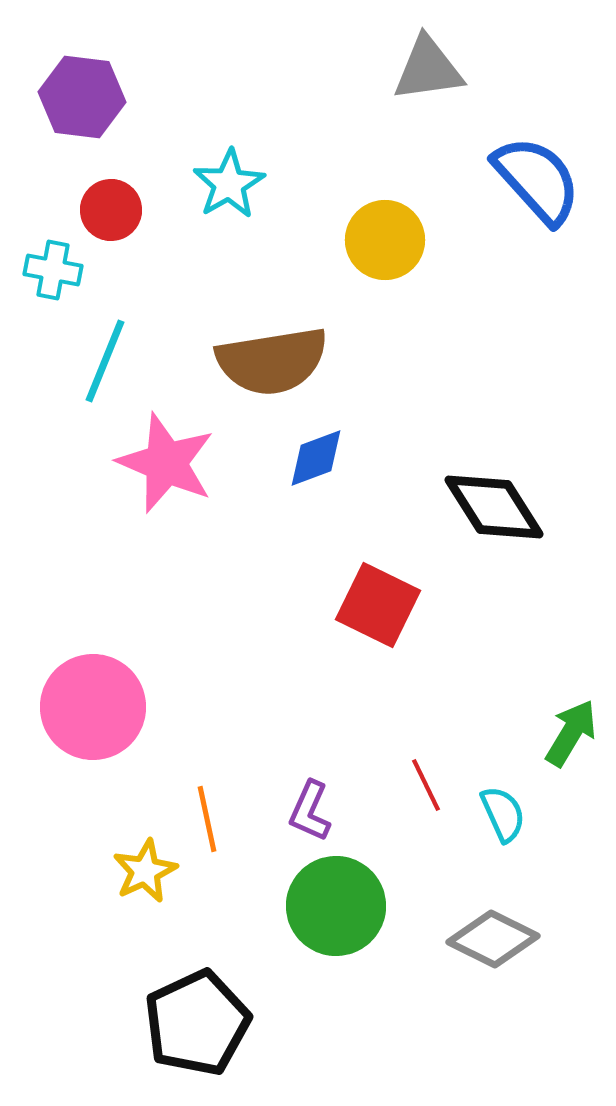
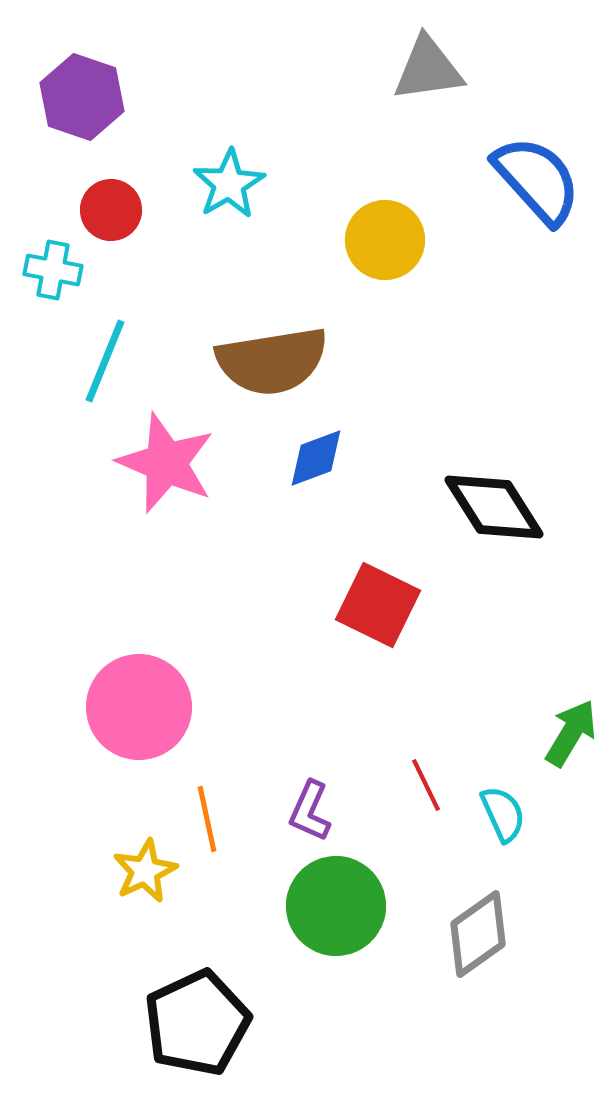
purple hexagon: rotated 12 degrees clockwise
pink circle: moved 46 px right
gray diamond: moved 15 px left, 5 px up; rotated 62 degrees counterclockwise
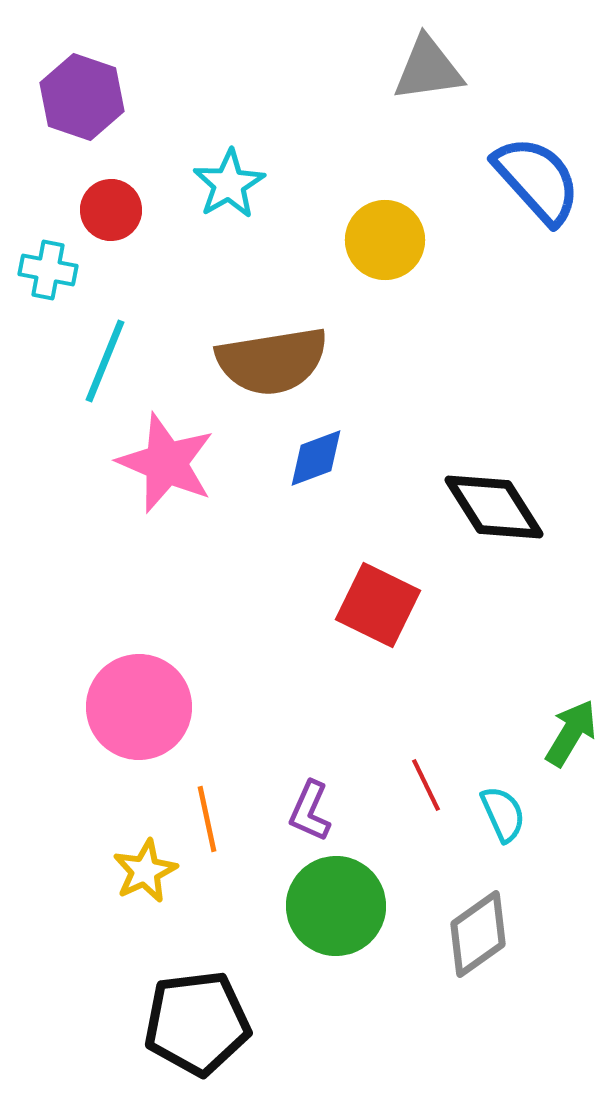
cyan cross: moved 5 px left
black pentagon: rotated 18 degrees clockwise
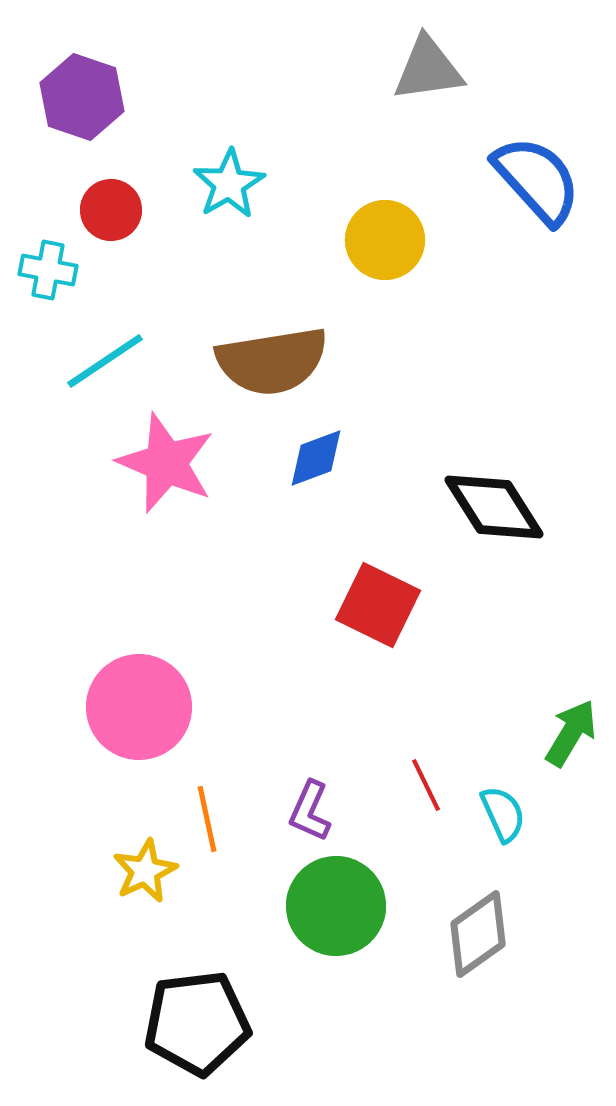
cyan line: rotated 34 degrees clockwise
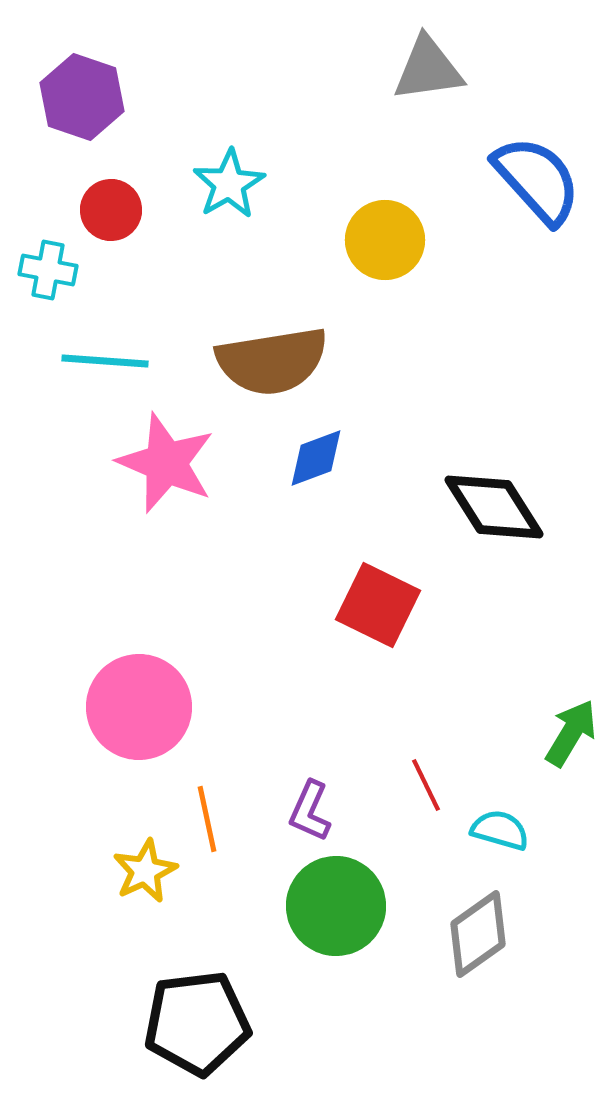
cyan line: rotated 38 degrees clockwise
cyan semicircle: moved 3 px left, 16 px down; rotated 50 degrees counterclockwise
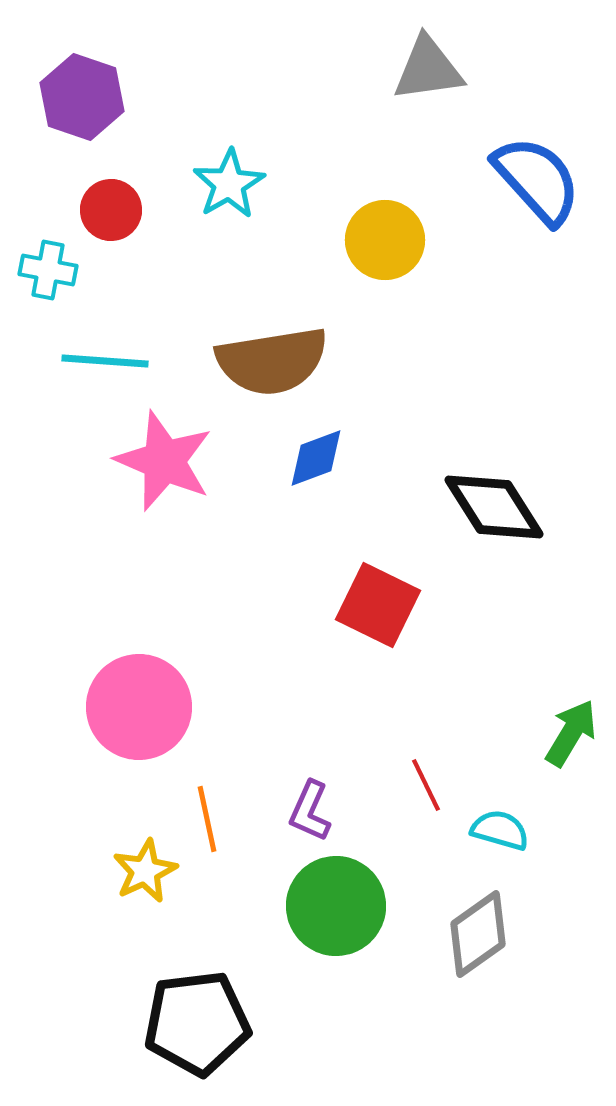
pink star: moved 2 px left, 2 px up
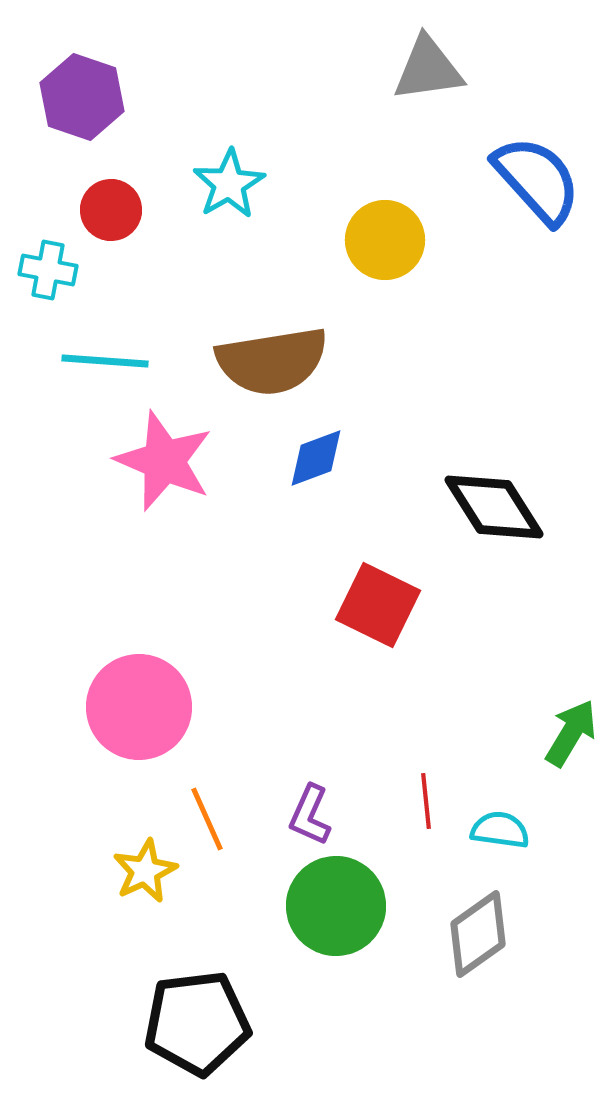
red line: moved 16 px down; rotated 20 degrees clockwise
purple L-shape: moved 4 px down
orange line: rotated 12 degrees counterclockwise
cyan semicircle: rotated 8 degrees counterclockwise
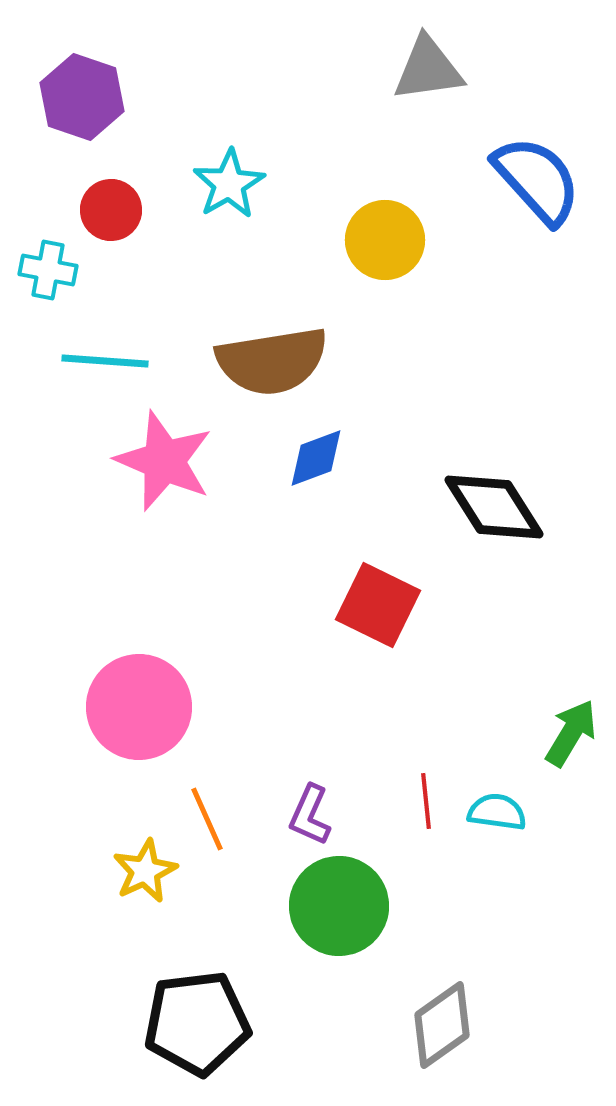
cyan semicircle: moved 3 px left, 18 px up
green circle: moved 3 px right
gray diamond: moved 36 px left, 91 px down
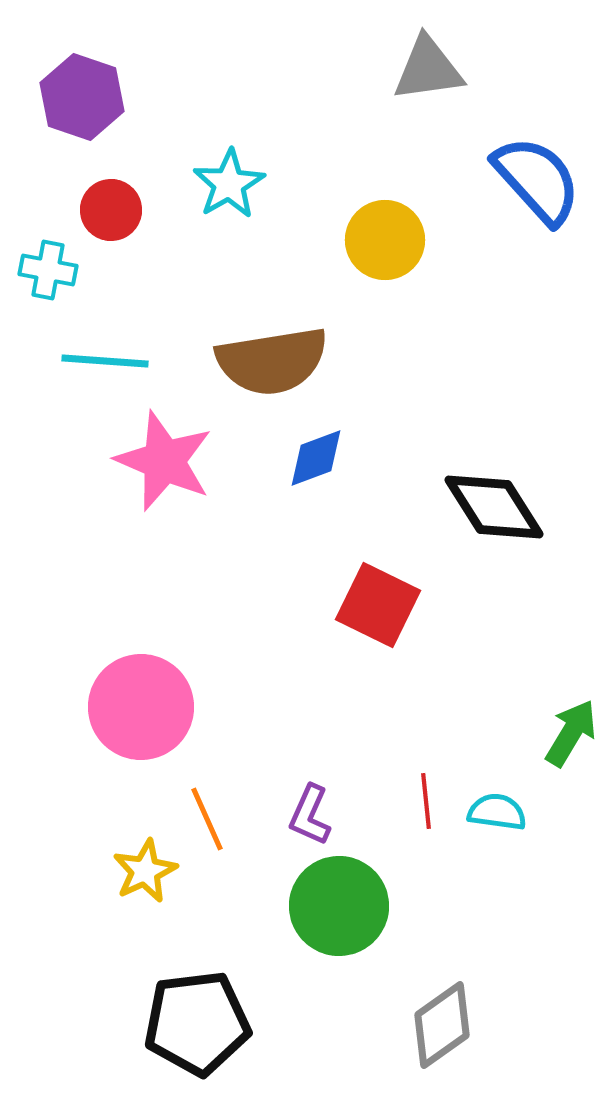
pink circle: moved 2 px right
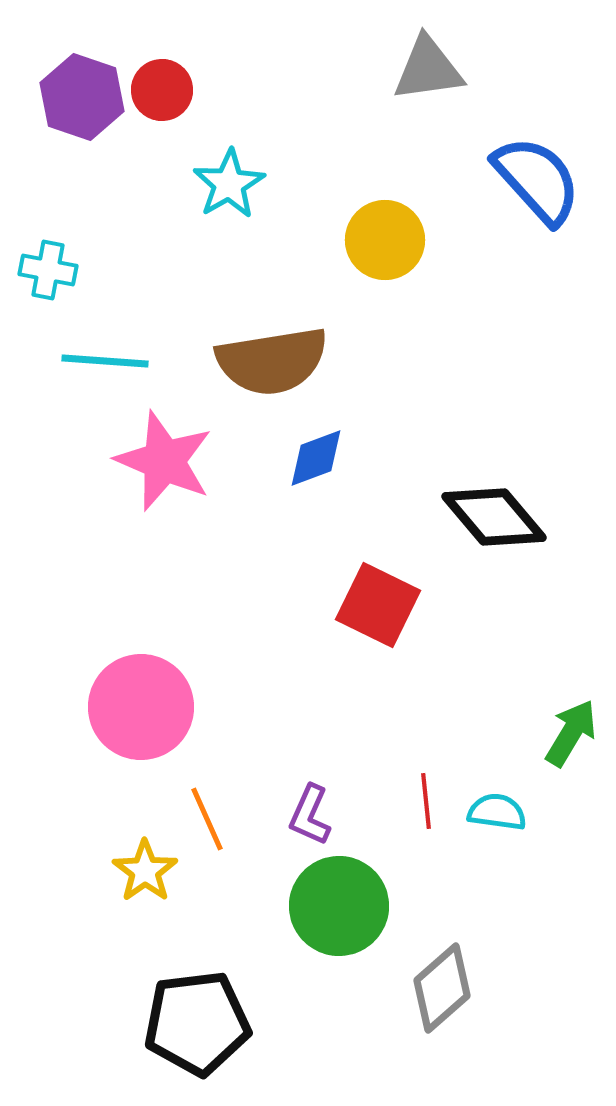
red circle: moved 51 px right, 120 px up
black diamond: moved 10 px down; rotated 8 degrees counterclockwise
yellow star: rotated 10 degrees counterclockwise
gray diamond: moved 37 px up; rotated 6 degrees counterclockwise
